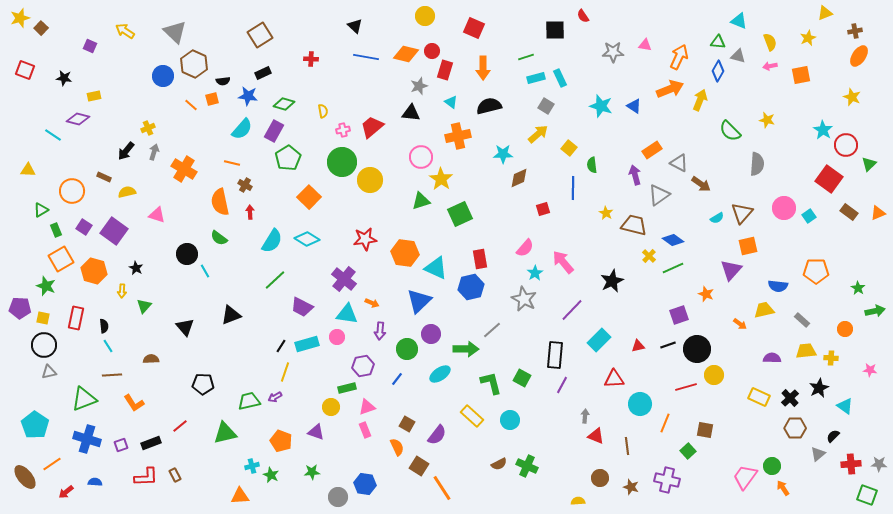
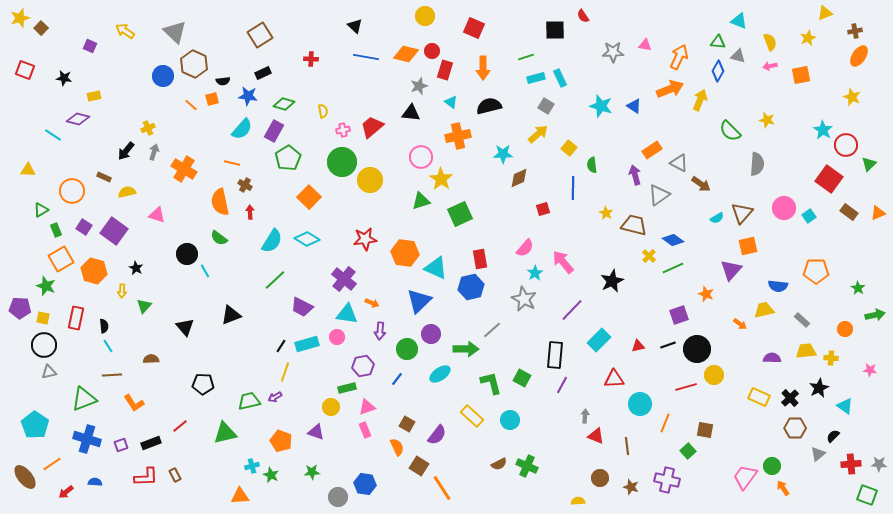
green arrow at (875, 311): moved 4 px down
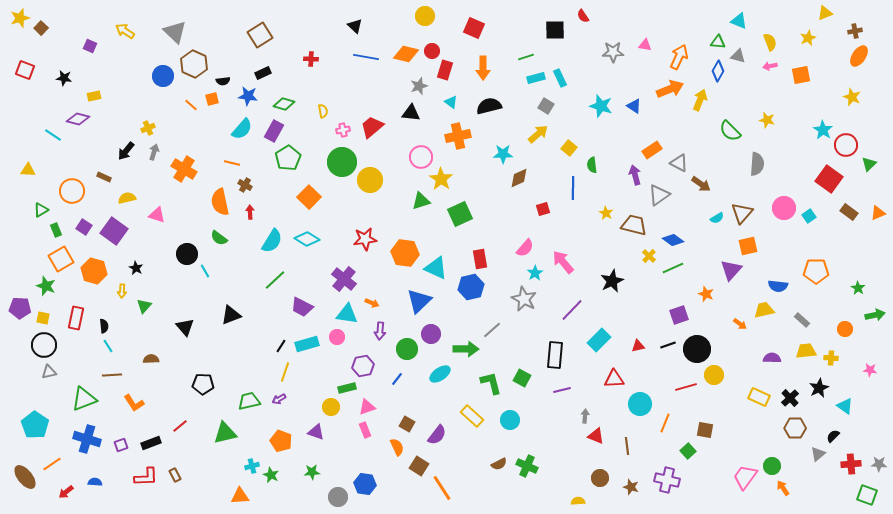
yellow semicircle at (127, 192): moved 6 px down
purple line at (562, 385): moved 5 px down; rotated 48 degrees clockwise
purple arrow at (275, 397): moved 4 px right, 2 px down
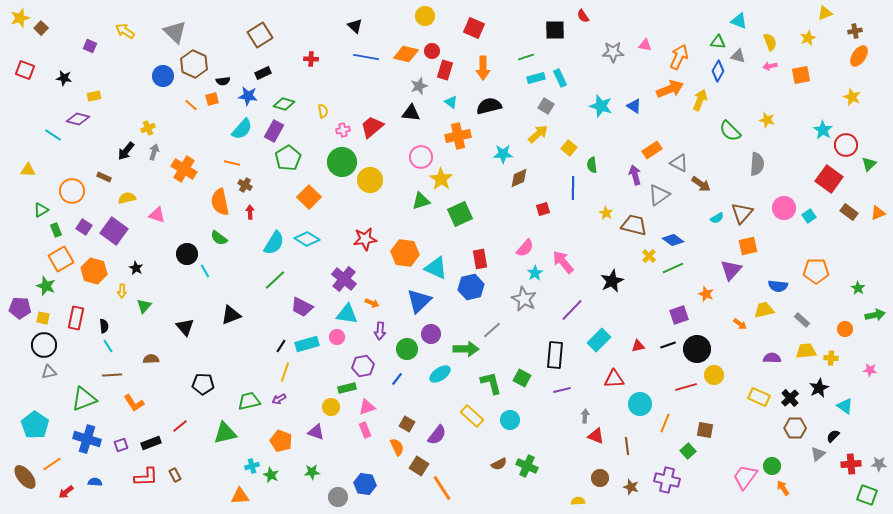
cyan semicircle at (272, 241): moved 2 px right, 2 px down
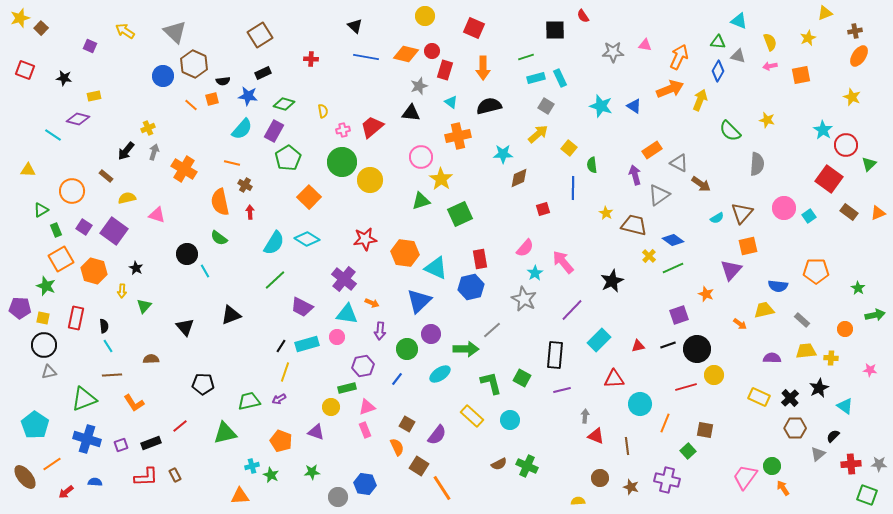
brown rectangle at (104, 177): moved 2 px right, 1 px up; rotated 16 degrees clockwise
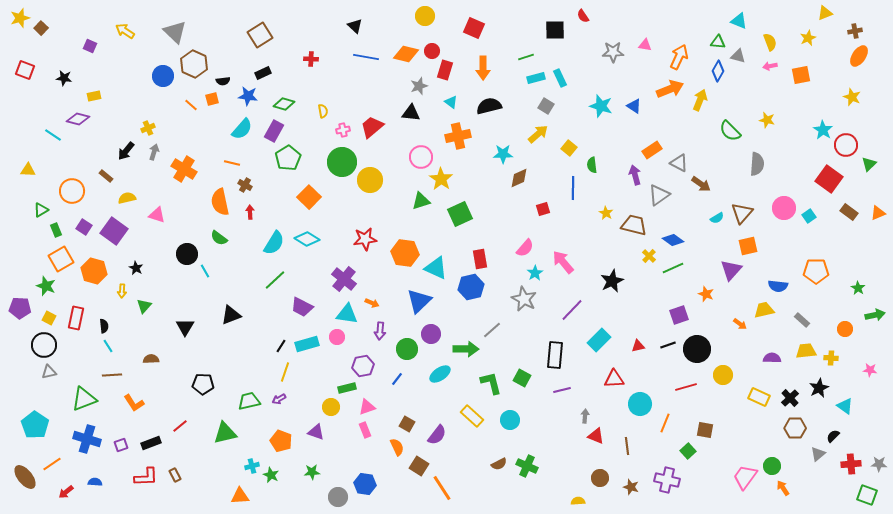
yellow square at (43, 318): moved 6 px right; rotated 16 degrees clockwise
black triangle at (185, 327): rotated 12 degrees clockwise
yellow circle at (714, 375): moved 9 px right
